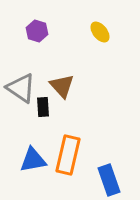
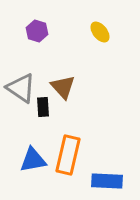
brown triangle: moved 1 px right, 1 px down
blue rectangle: moved 2 px left, 1 px down; rotated 68 degrees counterclockwise
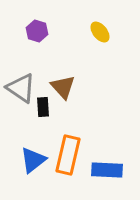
blue triangle: rotated 28 degrees counterclockwise
blue rectangle: moved 11 px up
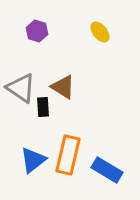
brown triangle: rotated 16 degrees counterclockwise
blue rectangle: rotated 28 degrees clockwise
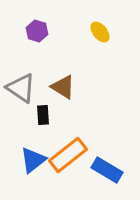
black rectangle: moved 8 px down
orange rectangle: rotated 39 degrees clockwise
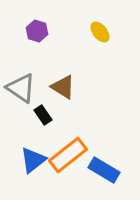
black rectangle: rotated 30 degrees counterclockwise
blue rectangle: moved 3 px left
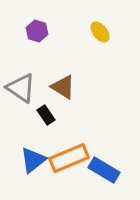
black rectangle: moved 3 px right
orange rectangle: moved 1 px right, 3 px down; rotated 15 degrees clockwise
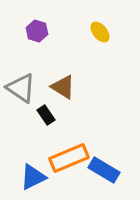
blue triangle: moved 17 px down; rotated 12 degrees clockwise
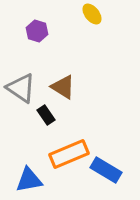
yellow ellipse: moved 8 px left, 18 px up
orange rectangle: moved 4 px up
blue rectangle: moved 2 px right
blue triangle: moved 4 px left, 3 px down; rotated 16 degrees clockwise
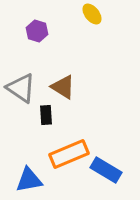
black rectangle: rotated 30 degrees clockwise
